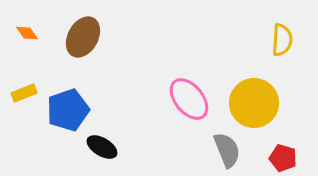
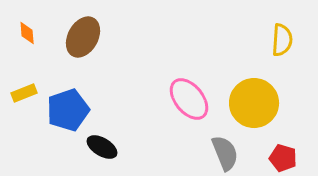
orange diamond: rotated 30 degrees clockwise
gray semicircle: moved 2 px left, 3 px down
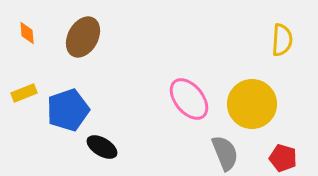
yellow circle: moved 2 px left, 1 px down
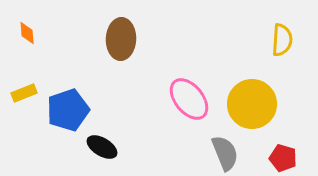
brown ellipse: moved 38 px right, 2 px down; rotated 27 degrees counterclockwise
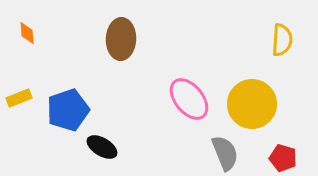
yellow rectangle: moved 5 px left, 5 px down
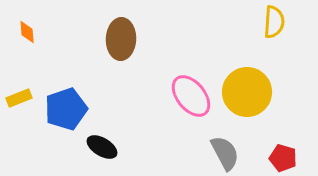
orange diamond: moved 1 px up
yellow semicircle: moved 8 px left, 18 px up
pink ellipse: moved 2 px right, 3 px up
yellow circle: moved 5 px left, 12 px up
blue pentagon: moved 2 px left, 1 px up
gray semicircle: rotated 6 degrees counterclockwise
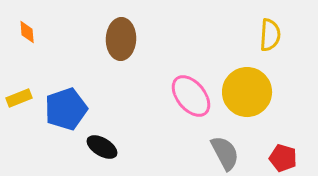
yellow semicircle: moved 4 px left, 13 px down
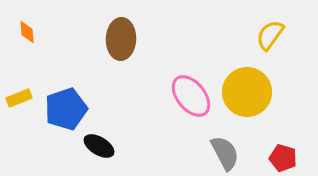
yellow semicircle: rotated 148 degrees counterclockwise
black ellipse: moved 3 px left, 1 px up
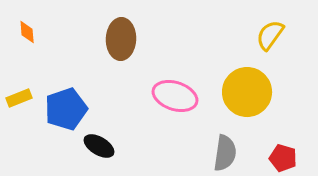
pink ellipse: moved 16 px left; rotated 33 degrees counterclockwise
gray semicircle: rotated 36 degrees clockwise
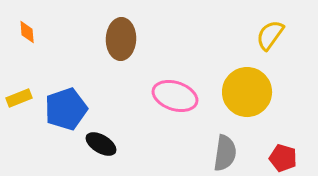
black ellipse: moved 2 px right, 2 px up
